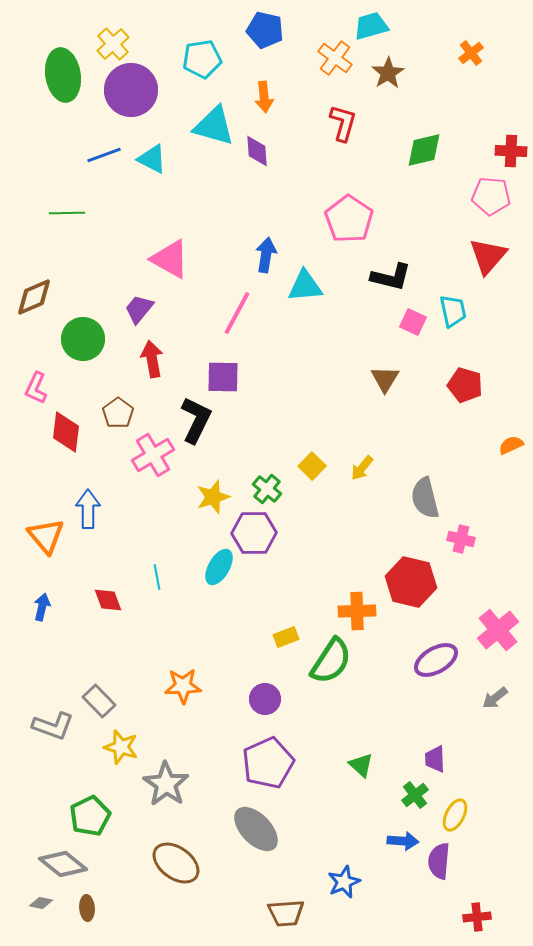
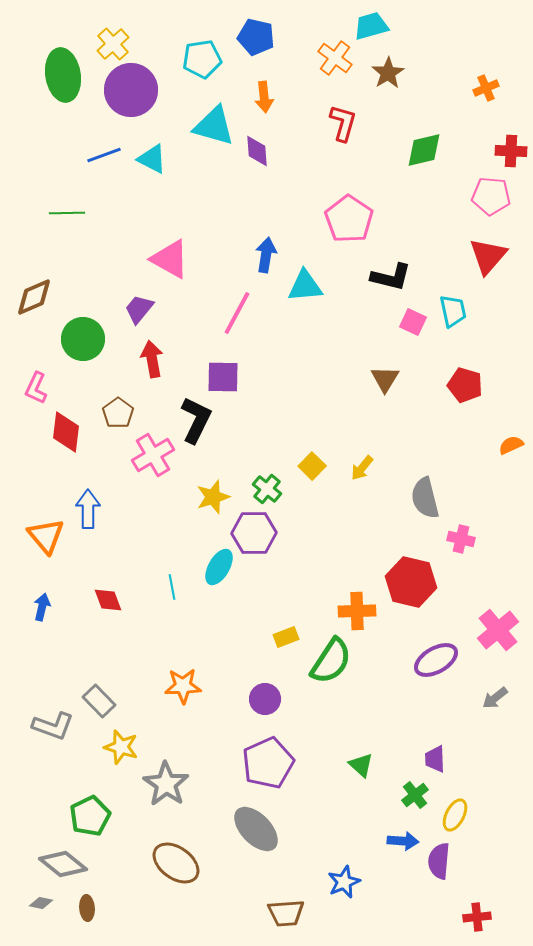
blue pentagon at (265, 30): moved 9 px left, 7 px down
orange cross at (471, 53): moved 15 px right, 35 px down; rotated 15 degrees clockwise
cyan line at (157, 577): moved 15 px right, 10 px down
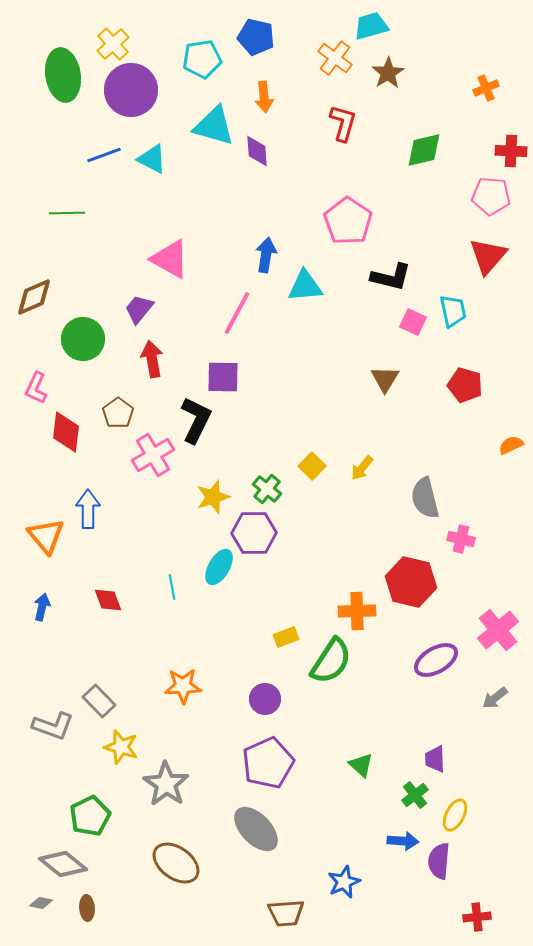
pink pentagon at (349, 219): moved 1 px left, 2 px down
